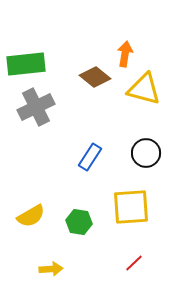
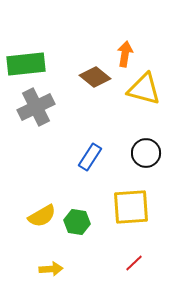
yellow semicircle: moved 11 px right
green hexagon: moved 2 px left
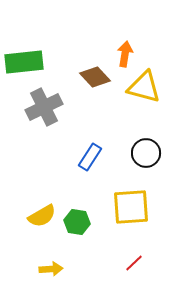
green rectangle: moved 2 px left, 2 px up
brown diamond: rotated 8 degrees clockwise
yellow triangle: moved 2 px up
gray cross: moved 8 px right
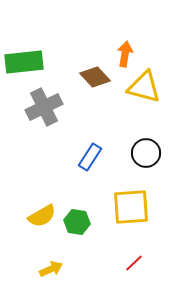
yellow arrow: rotated 20 degrees counterclockwise
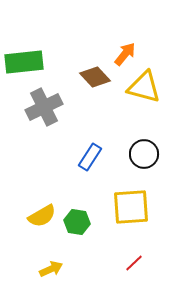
orange arrow: rotated 30 degrees clockwise
black circle: moved 2 px left, 1 px down
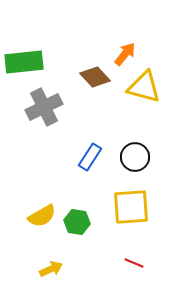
black circle: moved 9 px left, 3 px down
red line: rotated 66 degrees clockwise
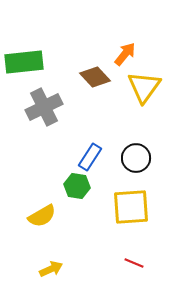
yellow triangle: rotated 51 degrees clockwise
black circle: moved 1 px right, 1 px down
green hexagon: moved 36 px up
